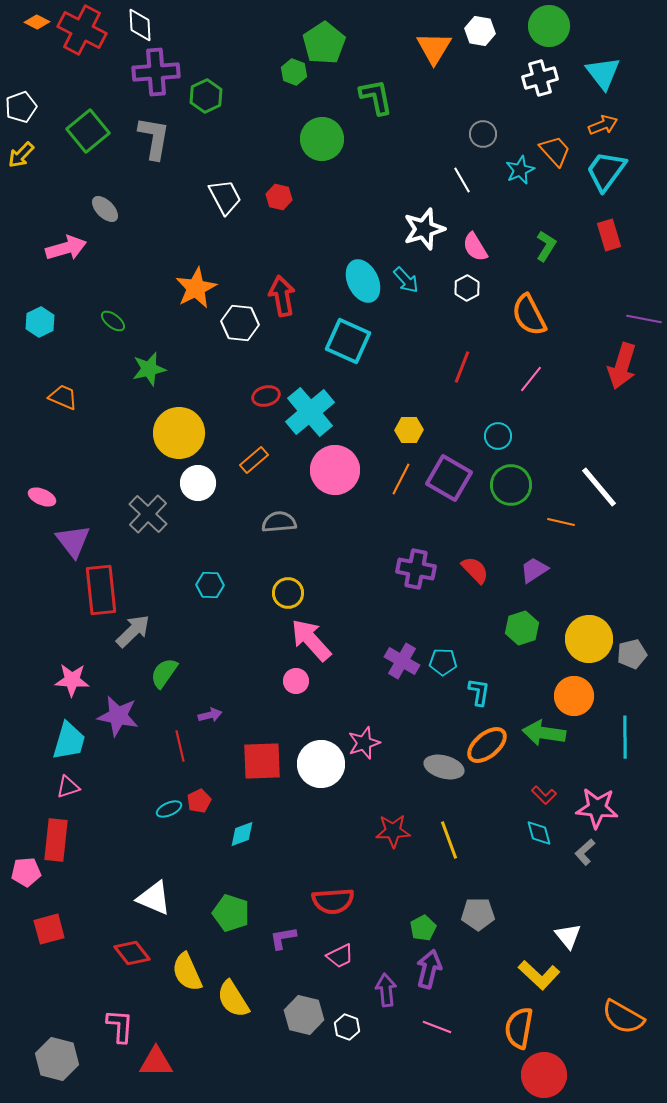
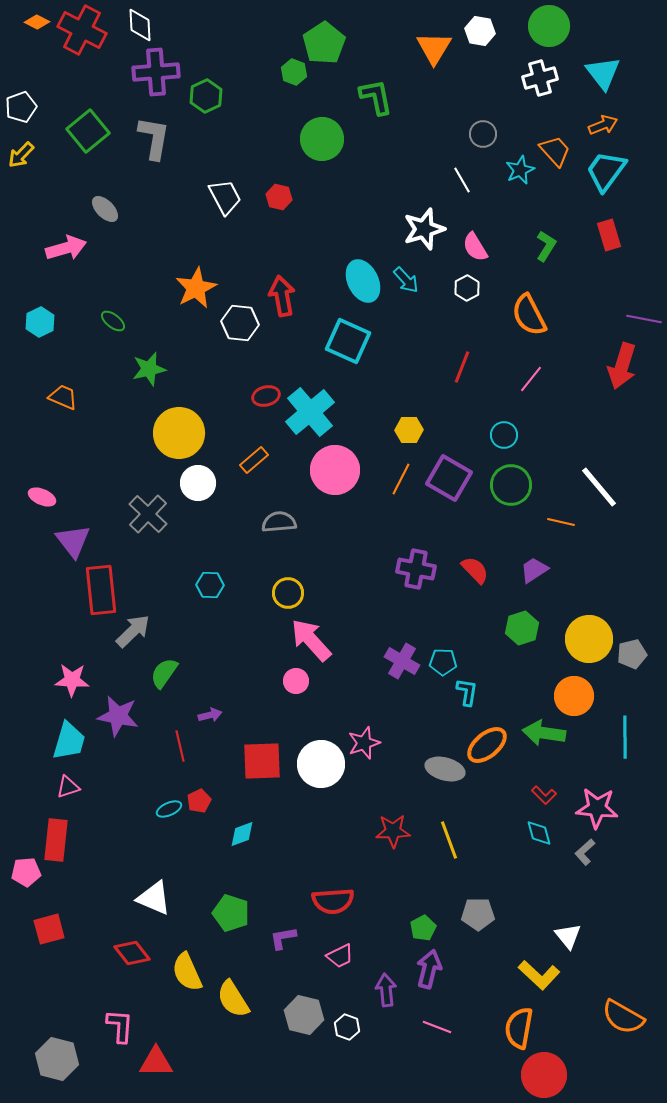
cyan circle at (498, 436): moved 6 px right, 1 px up
cyan L-shape at (479, 692): moved 12 px left
gray ellipse at (444, 767): moved 1 px right, 2 px down
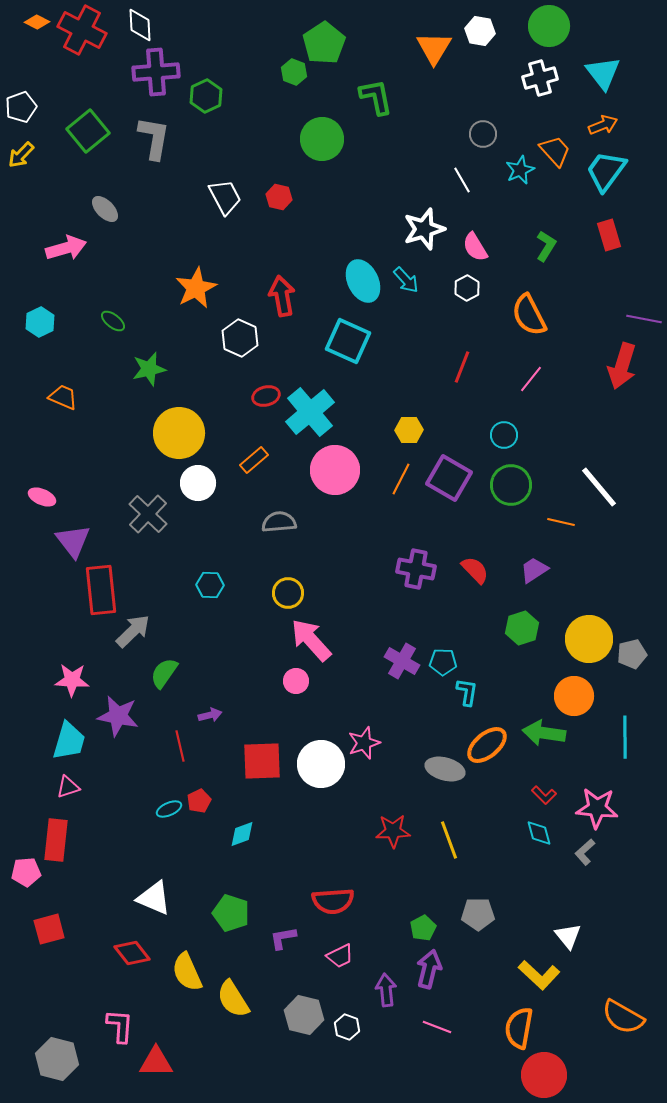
white hexagon at (240, 323): moved 15 px down; rotated 18 degrees clockwise
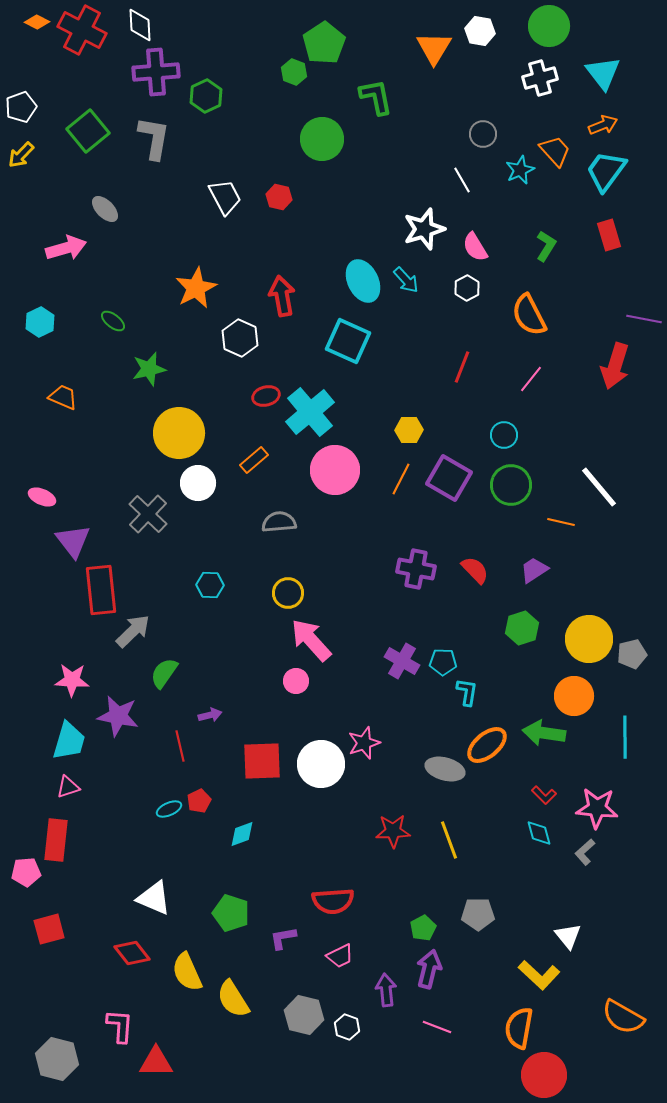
red arrow at (622, 366): moved 7 px left
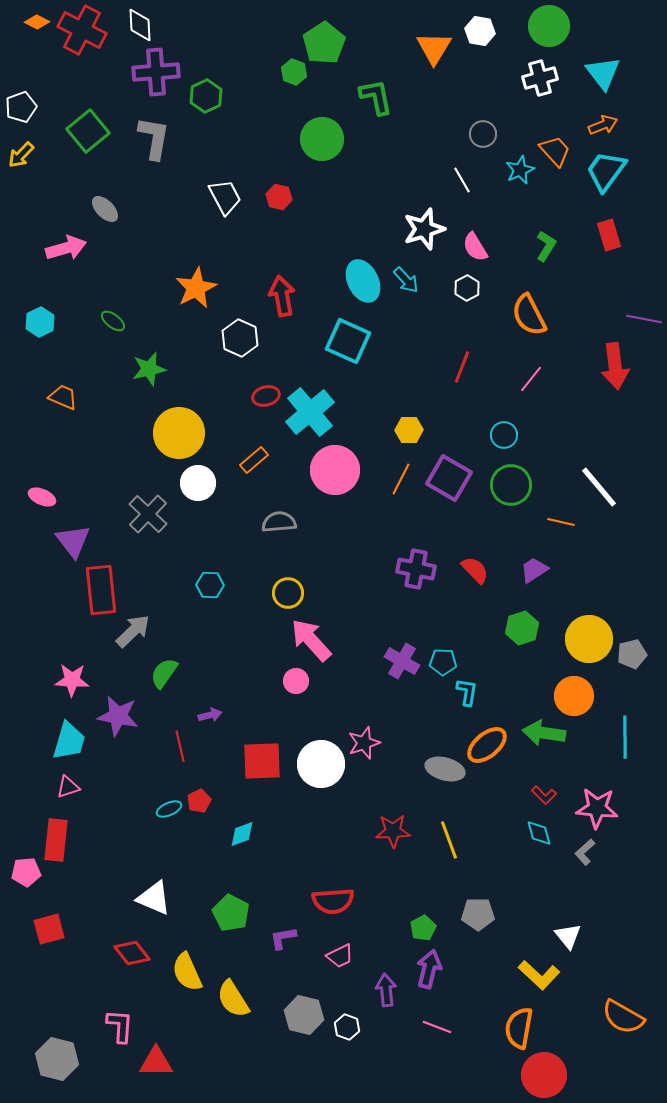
red arrow at (615, 366): rotated 24 degrees counterclockwise
green pentagon at (231, 913): rotated 9 degrees clockwise
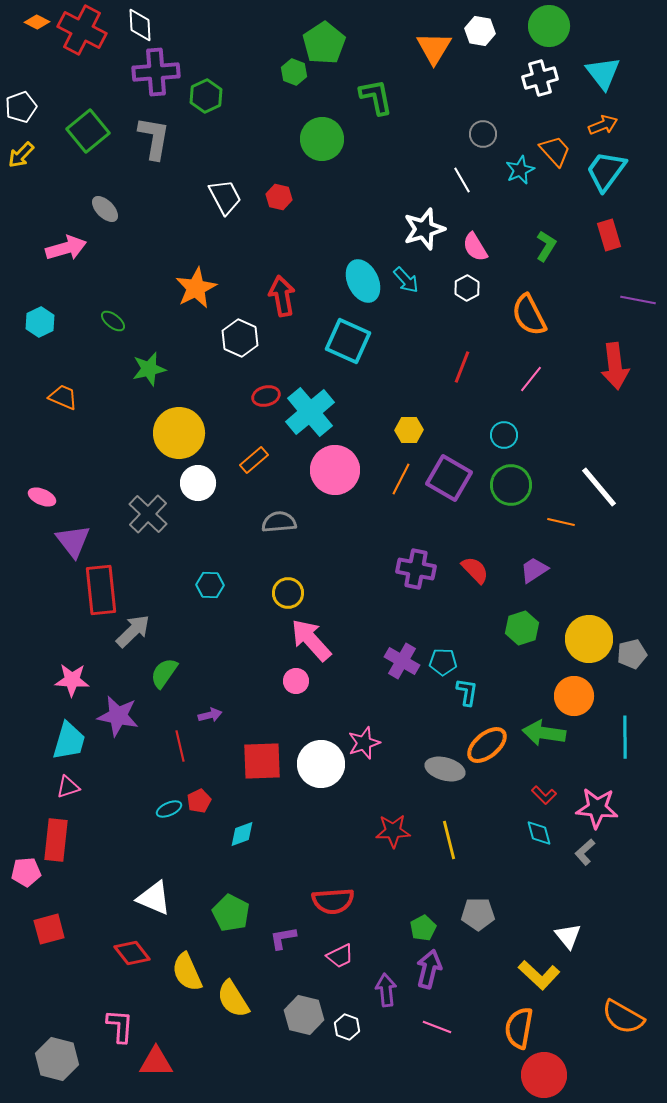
purple line at (644, 319): moved 6 px left, 19 px up
yellow line at (449, 840): rotated 6 degrees clockwise
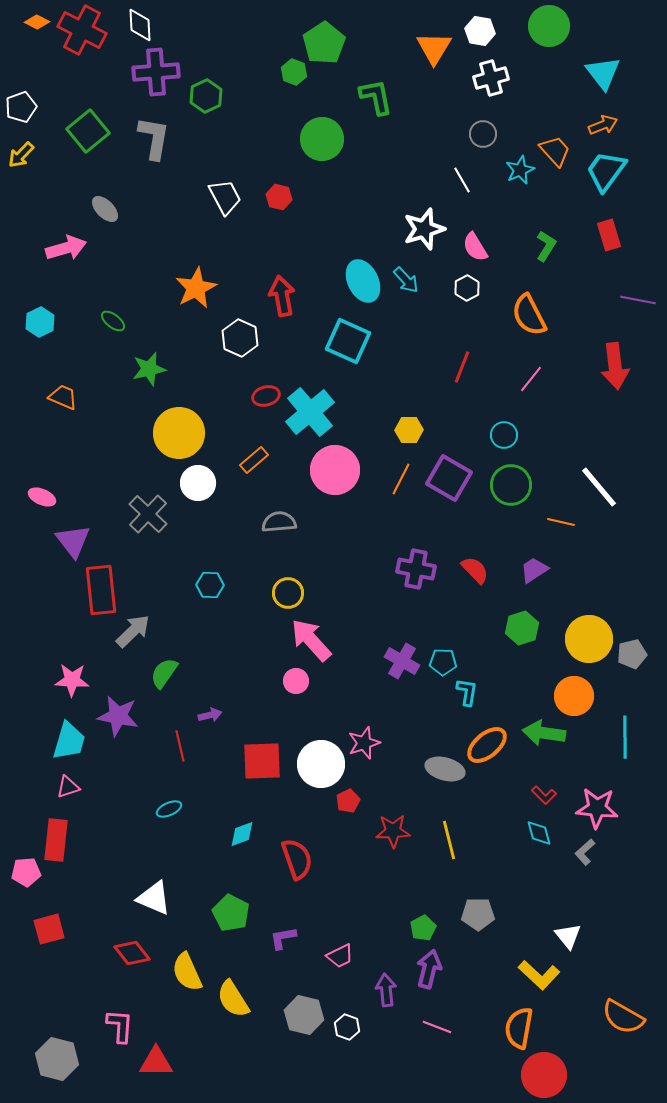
white cross at (540, 78): moved 49 px left
red pentagon at (199, 801): moved 149 px right
red semicircle at (333, 901): moved 36 px left, 42 px up; rotated 105 degrees counterclockwise
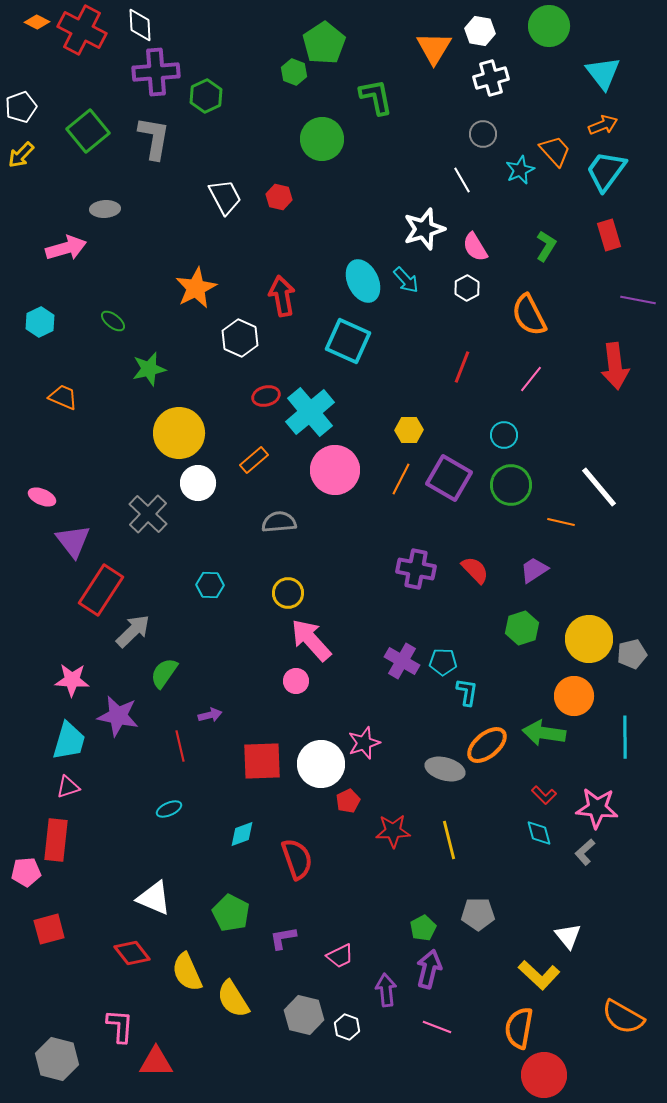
gray ellipse at (105, 209): rotated 48 degrees counterclockwise
red rectangle at (101, 590): rotated 39 degrees clockwise
